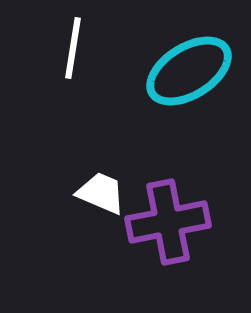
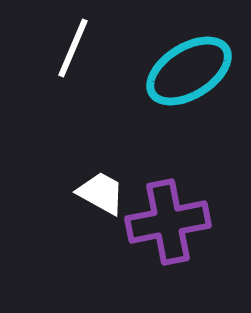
white line: rotated 14 degrees clockwise
white trapezoid: rotated 6 degrees clockwise
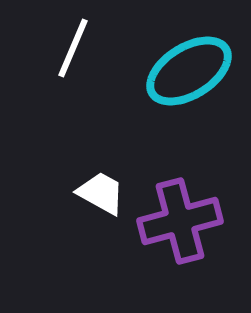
purple cross: moved 12 px right, 1 px up; rotated 4 degrees counterclockwise
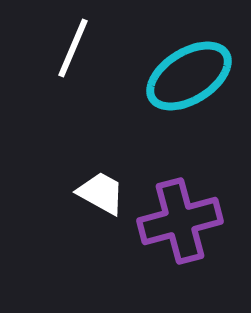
cyan ellipse: moved 5 px down
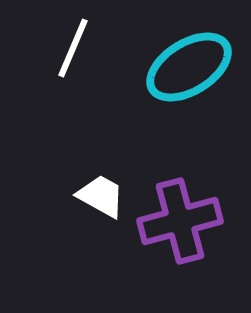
cyan ellipse: moved 9 px up
white trapezoid: moved 3 px down
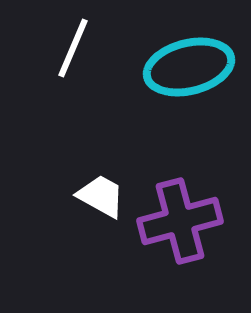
cyan ellipse: rotated 18 degrees clockwise
